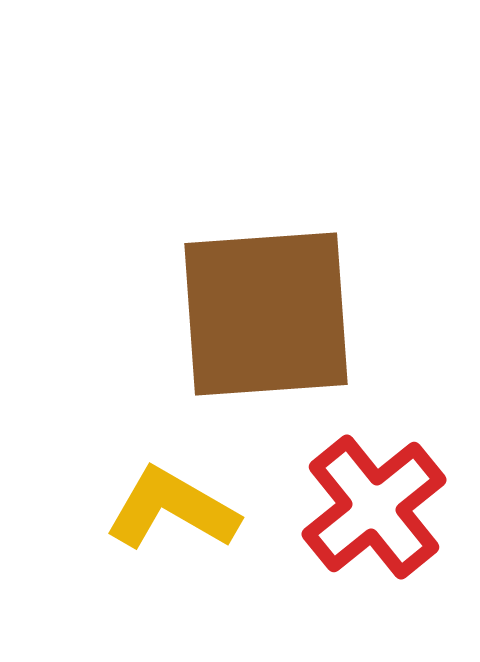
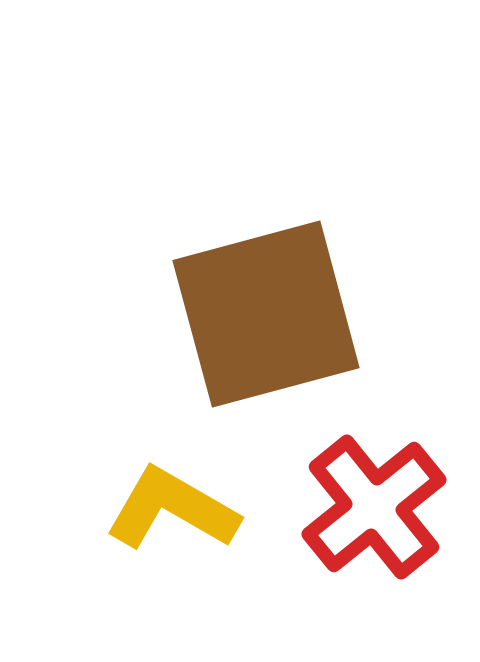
brown square: rotated 11 degrees counterclockwise
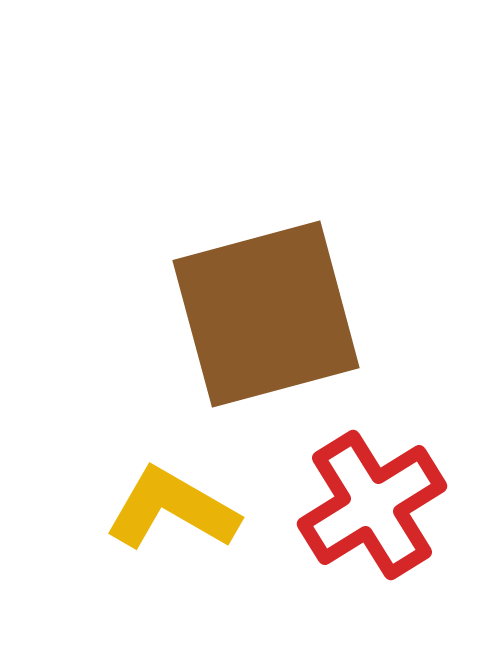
red cross: moved 2 px left, 2 px up; rotated 7 degrees clockwise
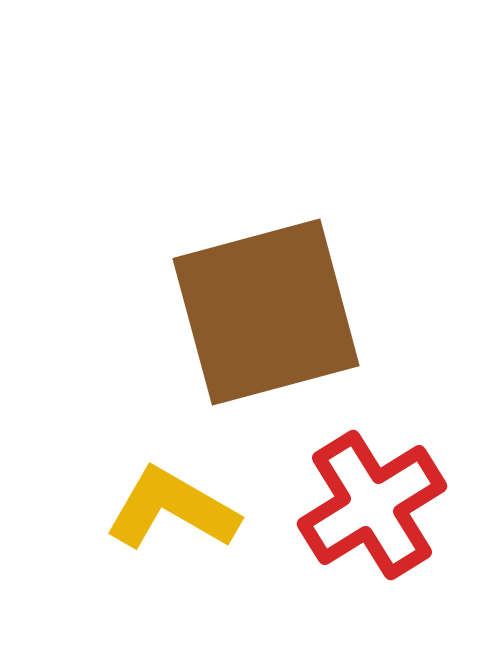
brown square: moved 2 px up
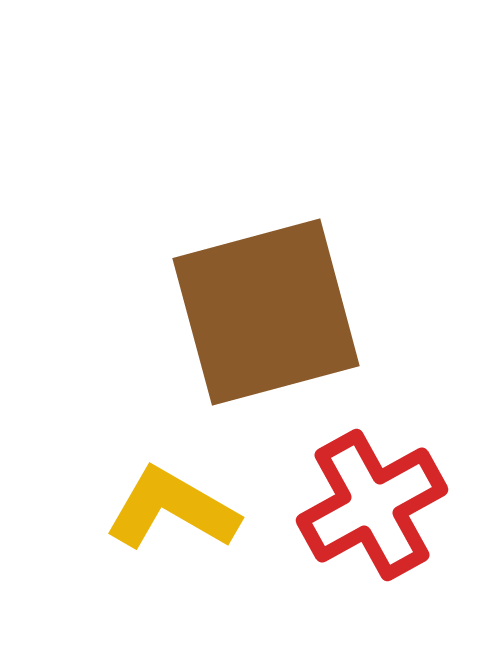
red cross: rotated 3 degrees clockwise
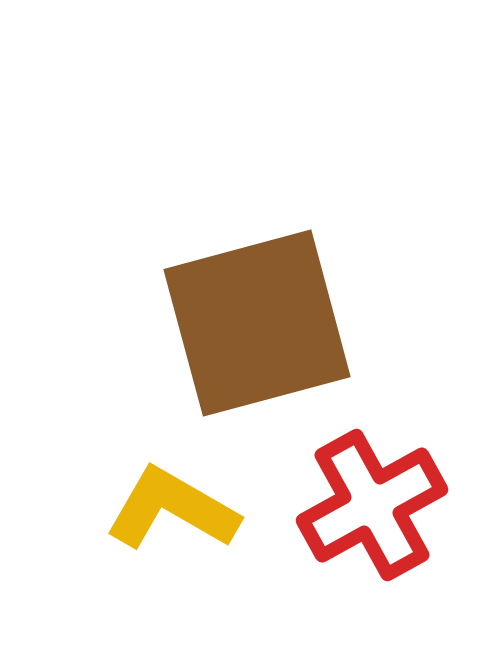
brown square: moved 9 px left, 11 px down
